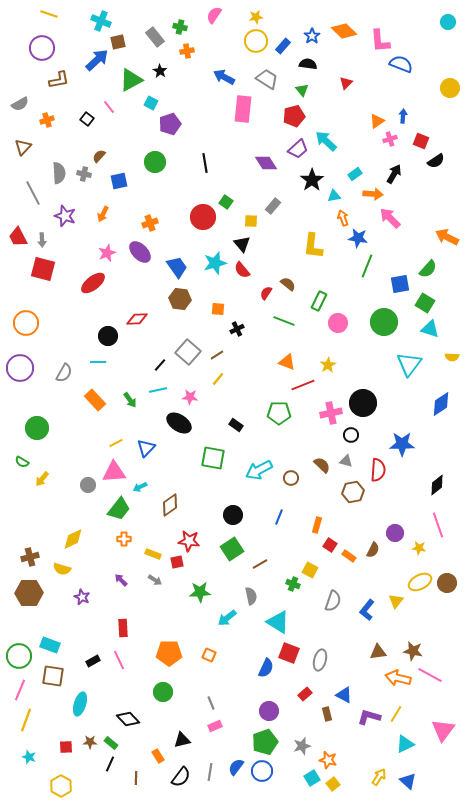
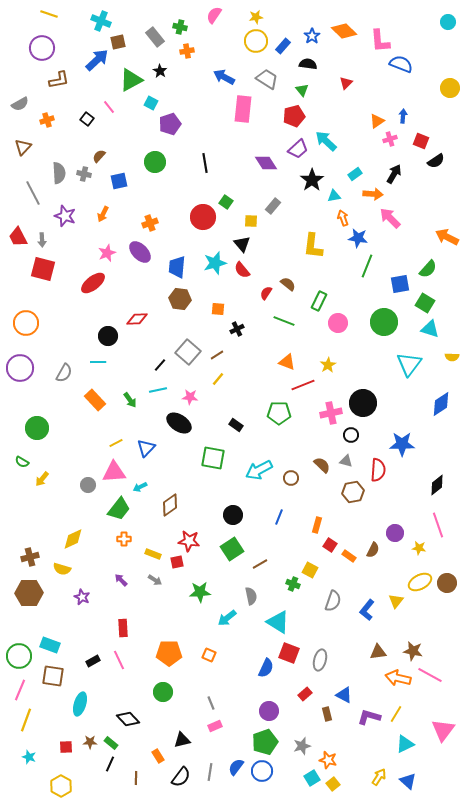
blue trapezoid at (177, 267): rotated 140 degrees counterclockwise
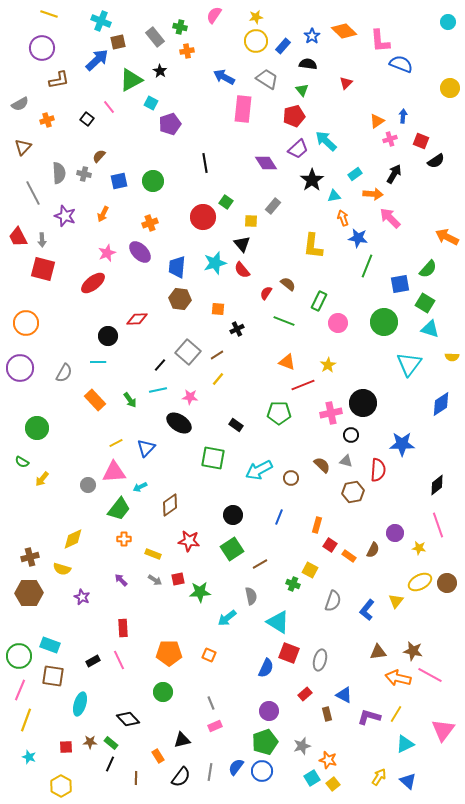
green circle at (155, 162): moved 2 px left, 19 px down
red square at (177, 562): moved 1 px right, 17 px down
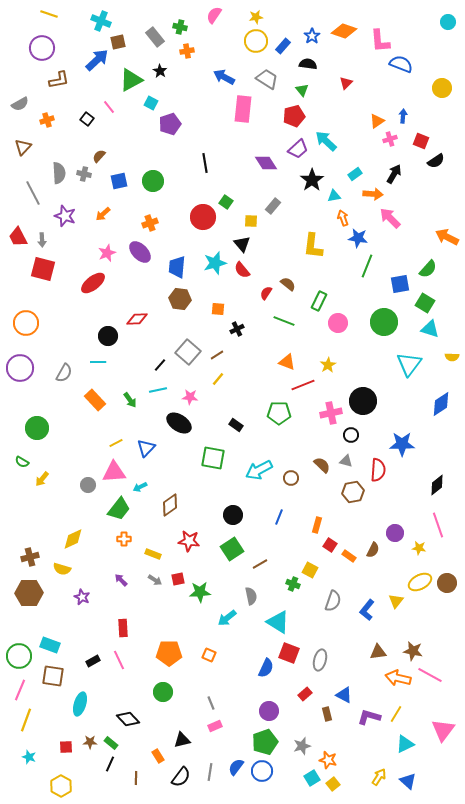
orange diamond at (344, 31): rotated 25 degrees counterclockwise
yellow circle at (450, 88): moved 8 px left
orange arrow at (103, 214): rotated 21 degrees clockwise
black circle at (363, 403): moved 2 px up
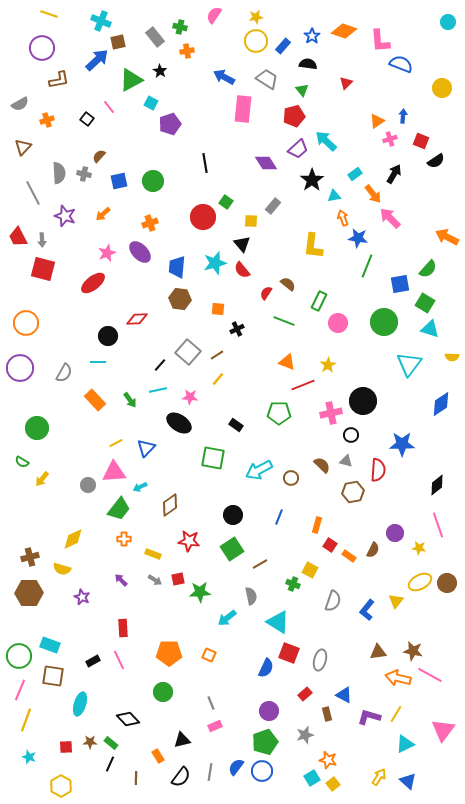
orange arrow at (373, 194): rotated 48 degrees clockwise
gray star at (302, 746): moved 3 px right, 11 px up
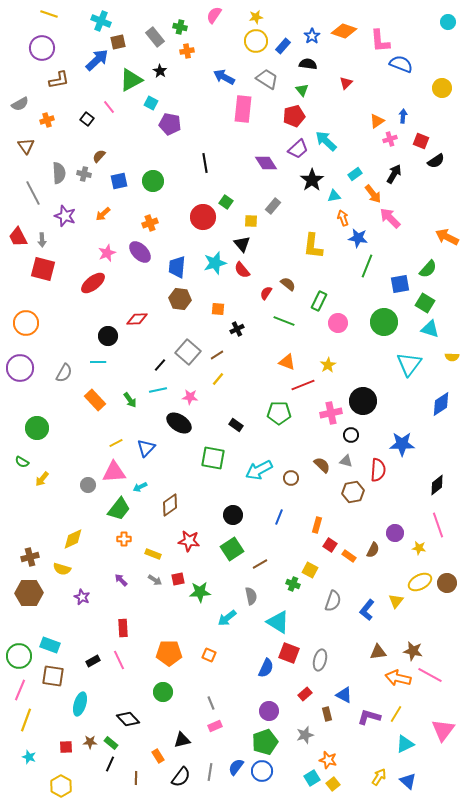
purple pentagon at (170, 124): rotated 30 degrees clockwise
brown triangle at (23, 147): moved 3 px right, 1 px up; rotated 18 degrees counterclockwise
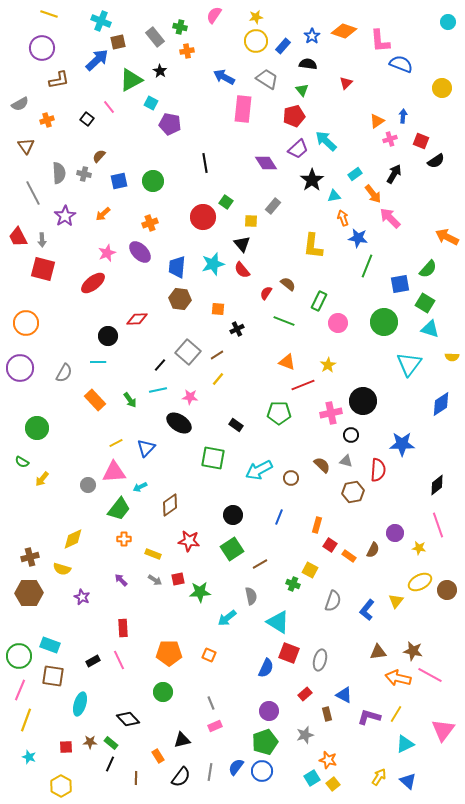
purple star at (65, 216): rotated 20 degrees clockwise
cyan star at (215, 263): moved 2 px left, 1 px down
brown circle at (447, 583): moved 7 px down
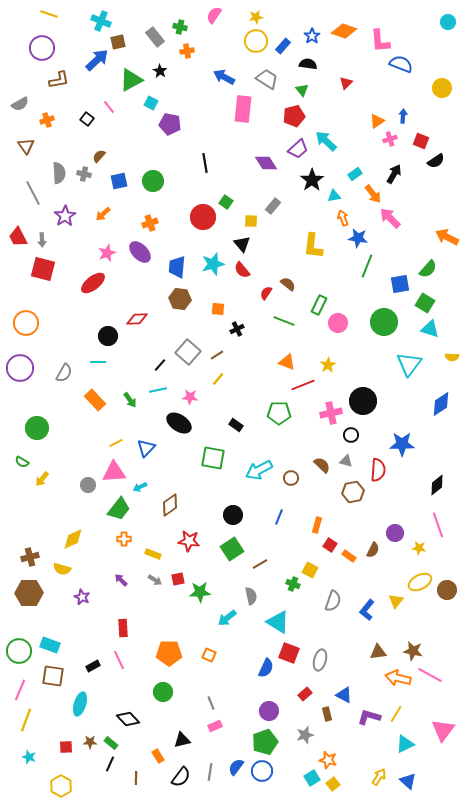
green rectangle at (319, 301): moved 4 px down
green circle at (19, 656): moved 5 px up
black rectangle at (93, 661): moved 5 px down
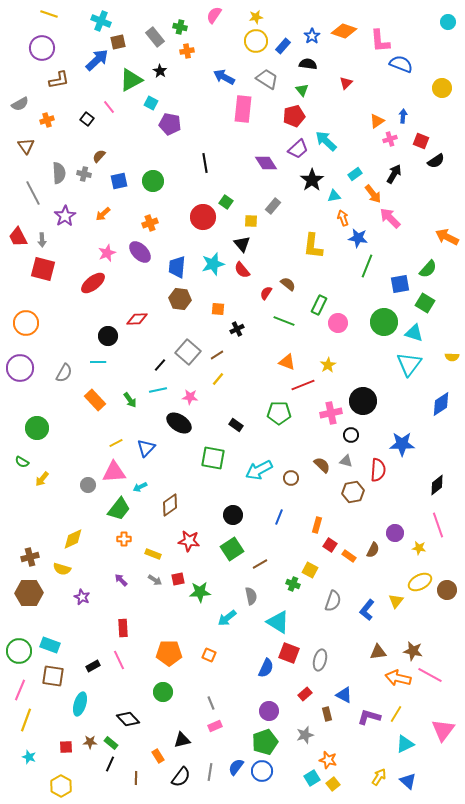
cyan triangle at (430, 329): moved 16 px left, 4 px down
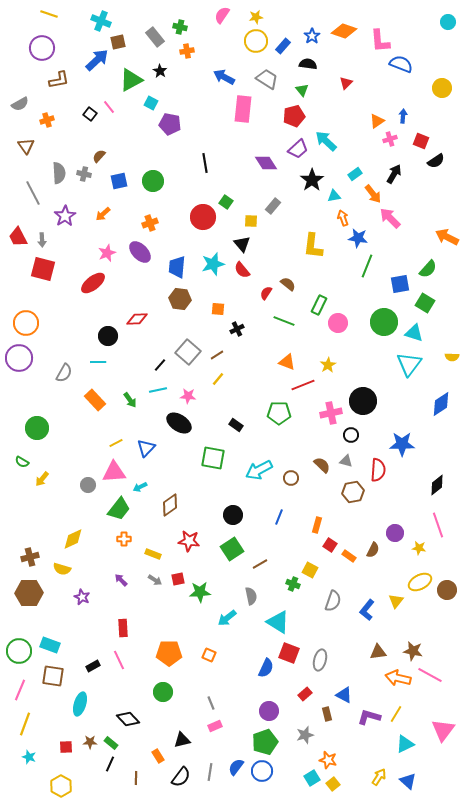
pink semicircle at (214, 15): moved 8 px right
black square at (87, 119): moved 3 px right, 5 px up
purple circle at (20, 368): moved 1 px left, 10 px up
pink star at (190, 397): moved 2 px left, 1 px up
yellow line at (26, 720): moved 1 px left, 4 px down
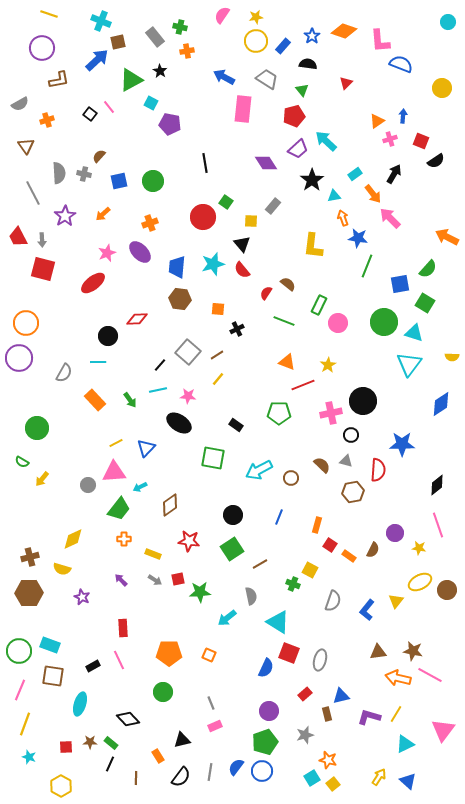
blue triangle at (344, 695): moved 3 px left, 1 px down; rotated 42 degrees counterclockwise
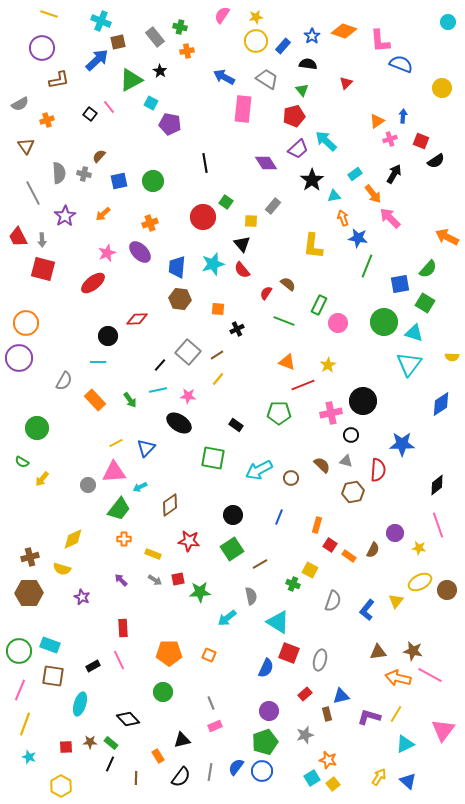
gray semicircle at (64, 373): moved 8 px down
